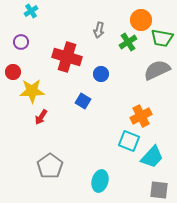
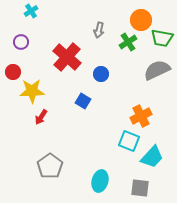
red cross: rotated 24 degrees clockwise
gray square: moved 19 px left, 2 px up
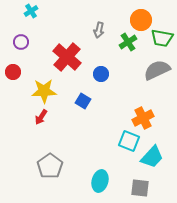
yellow star: moved 12 px right
orange cross: moved 2 px right, 2 px down
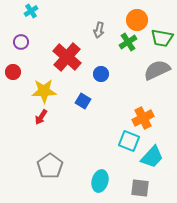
orange circle: moved 4 px left
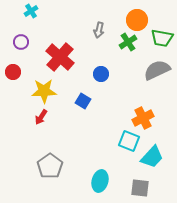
red cross: moved 7 px left
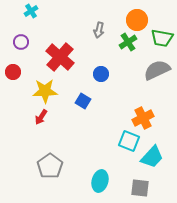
yellow star: moved 1 px right
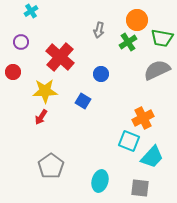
gray pentagon: moved 1 px right
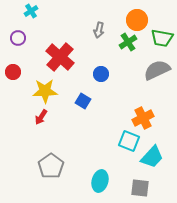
purple circle: moved 3 px left, 4 px up
